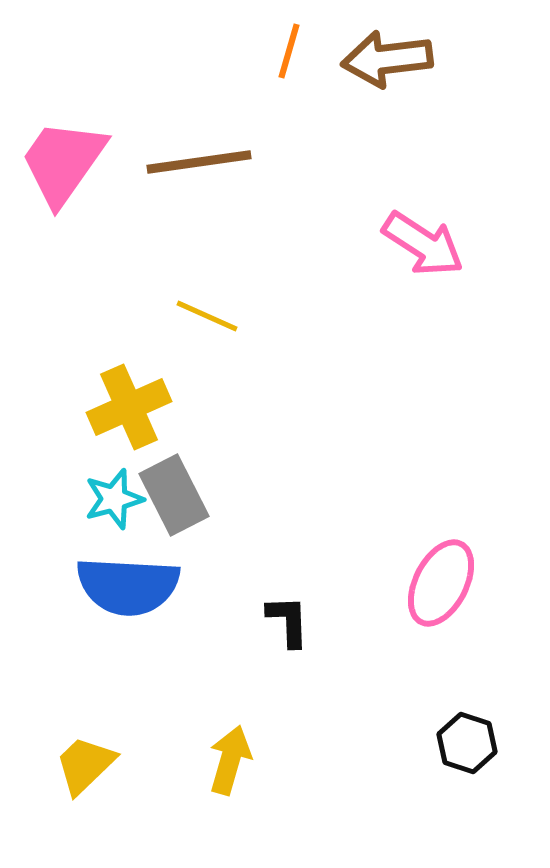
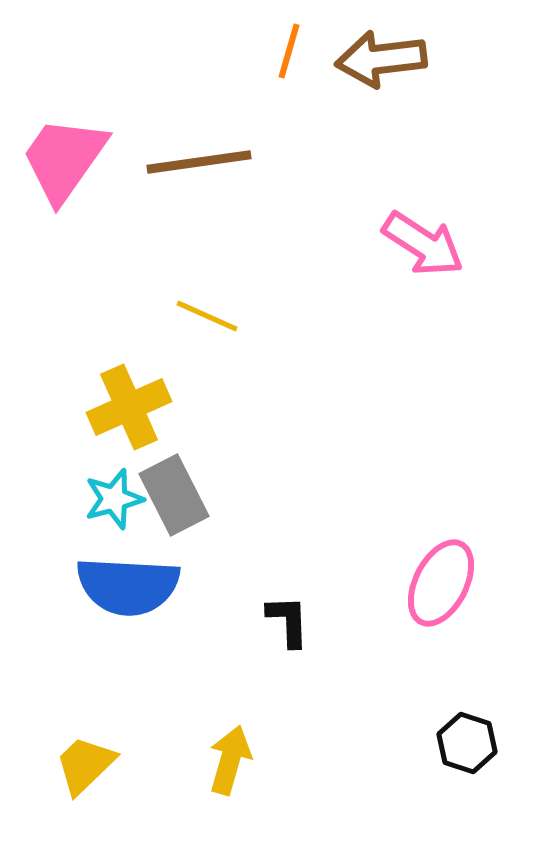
brown arrow: moved 6 px left
pink trapezoid: moved 1 px right, 3 px up
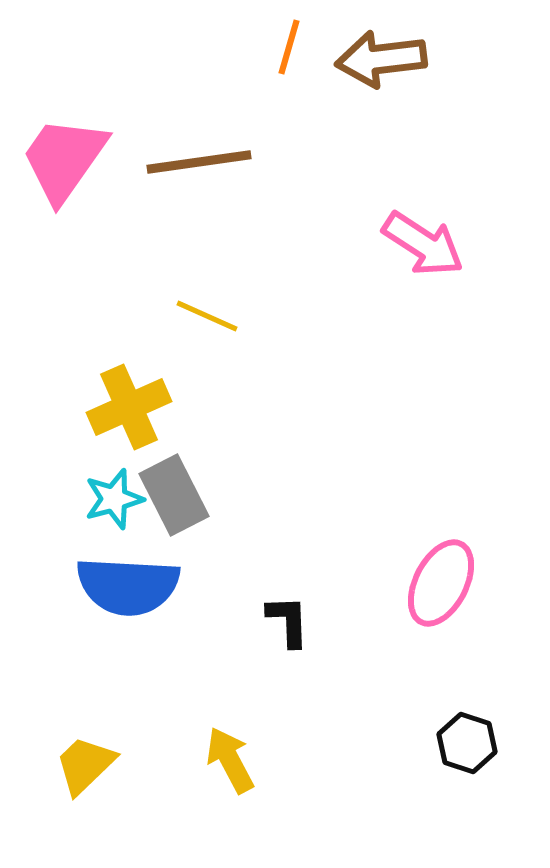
orange line: moved 4 px up
yellow arrow: rotated 44 degrees counterclockwise
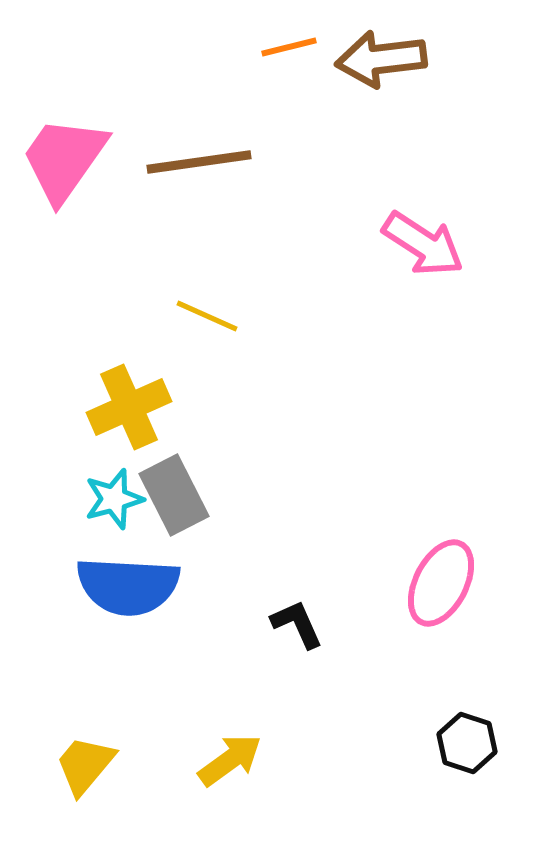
orange line: rotated 60 degrees clockwise
black L-shape: moved 9 px right, 3 px down; rotated 22 degrees counterclockwise
yellow arrow: rotated 82 degrees clockwise
yellow trapezoid: rotated 6 degrees counterclockwise
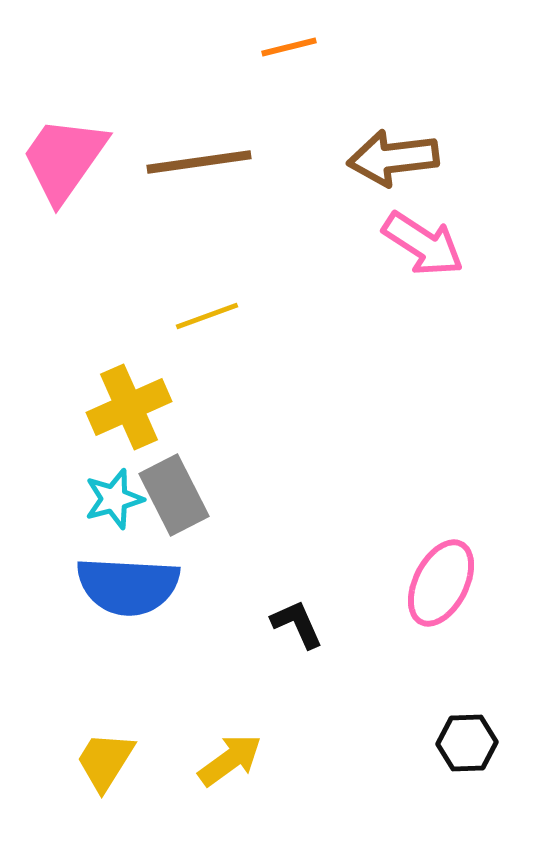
brown arrow: moved 12 px right, 99 px down
yellow line: rotated 44 degrees counterclockwise
black hexagon: rotated 20 degrees counterclockwise
yellow trapezoid: moved 20 px right, 4 px up; rotated 8 degrees counterclockwise
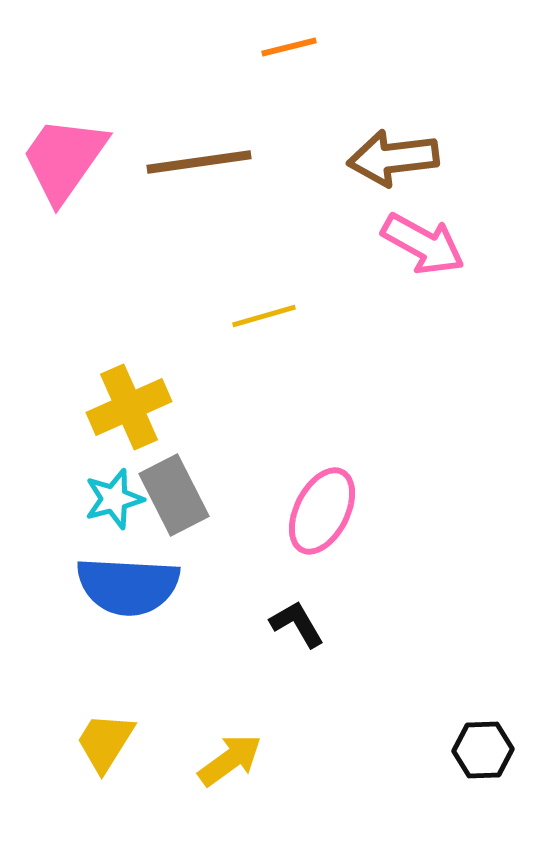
pink arrow: rotated 4 degrees counterclockwise
yellow line: moved 57 px right; rotated 4 degrees clockwise
pink ellipse: moved 119 px left, 72 px up
black L-shape: rotated 6 degrees counterclockwise
black hexagon: moved 16 px right, 7 px down
yellow trapezoid: moved 19 px up
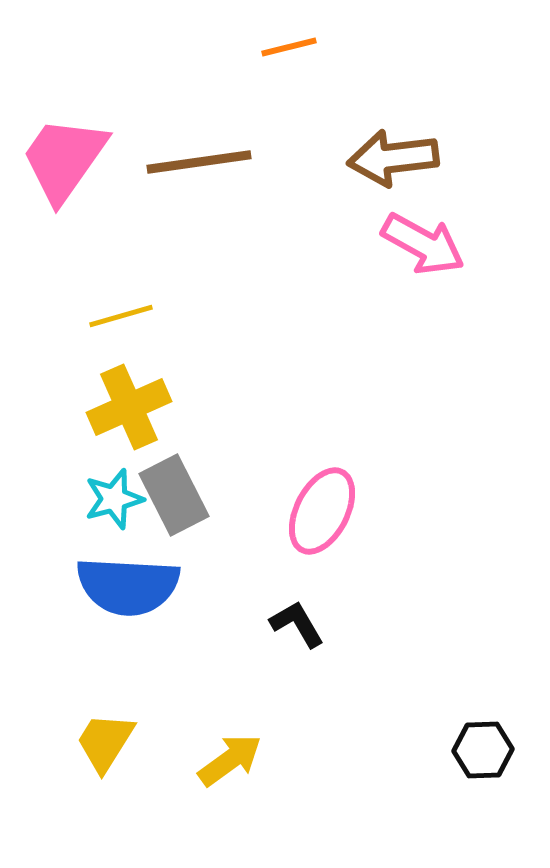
yellow line: moved 143 px left
